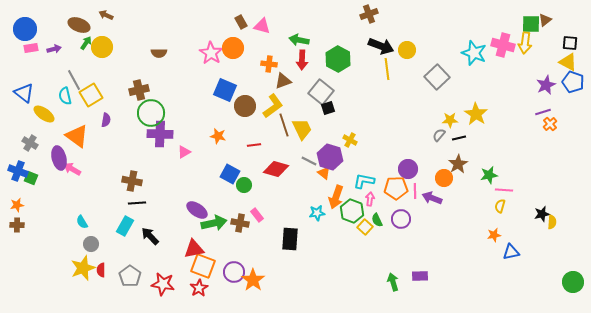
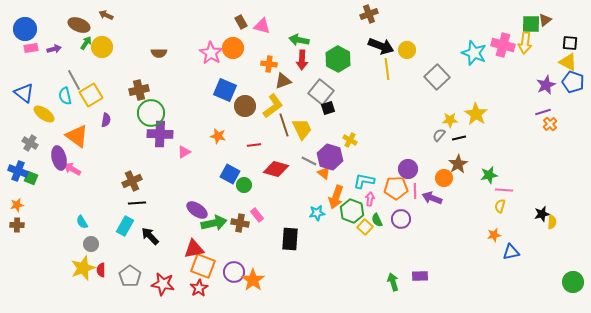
brown cross at (132, 181): rotated 36 degrees counterclockwise
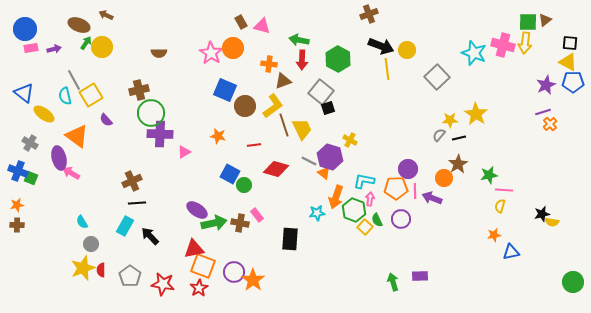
green square at (531, 24): moved 3 px left, 2 px up
blue pentagon at (573, 82): rotated 20 degrees counterclockwise
purple semicircle at (106, 120): rotated 128 degrees clockwise
pink arrow at (72, 169): moved 1 px left, 4 px down
green hexagon at (352, 211): moved 2 px right, 1 px up
yellow semicircle at (552, 222): rotated 96 degrees clockwise
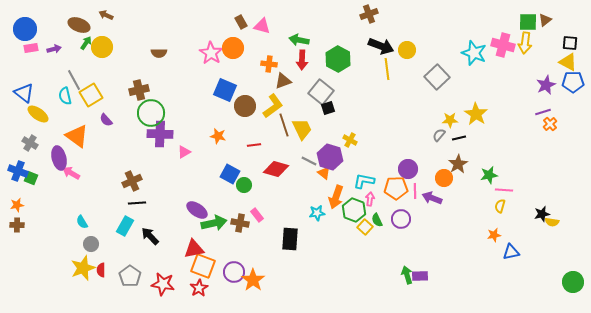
yellow ellipse at (44, 114): moved 6 px left
green arrow at (393, 282): moved 14 px right, 7 px up
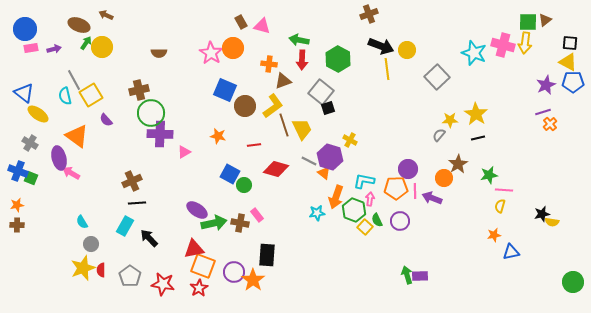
black line at (459, 138): moved 19 px right
purple circle at (401, 219): moved 1 px left, 2 px down
black arrow at (150, 236): moved 1 px left, 2 px down
black rectangle at (290, 239): moved 23 px left, 16 px down
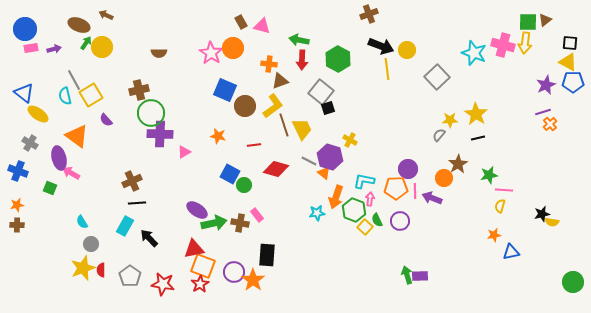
brown triangle at (283, 81): moved 3 px left
green square at (31, 178): moved 19 px right, 10 px down
red star at (199, 288): moved 1 px right, 4 px up
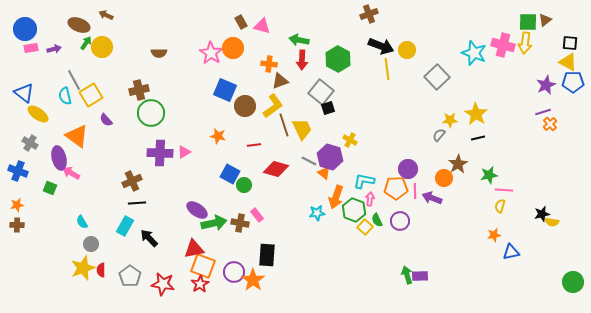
purple cross at (160, 134): moved 19 px down
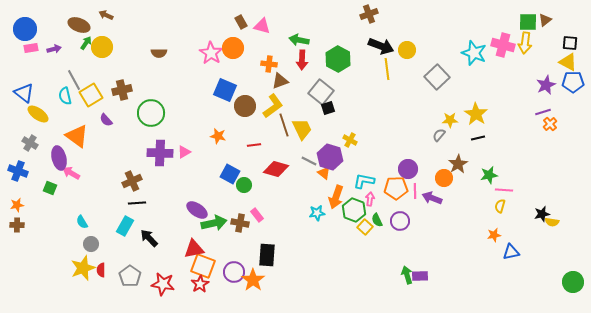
brown cross at (139, 90): moved 17 px left
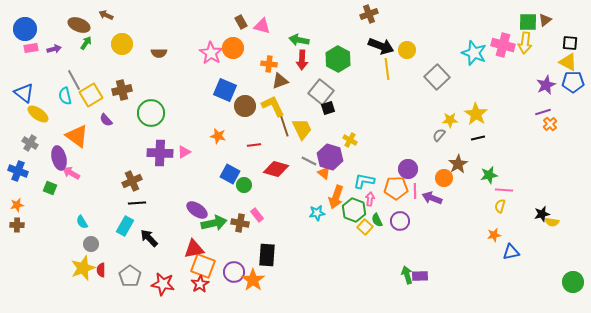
yellow circle at (102, 47): moved 20 px right, 3 px up
yellow L-shape at (273, 106): rotated 80 degrees counterclockwise
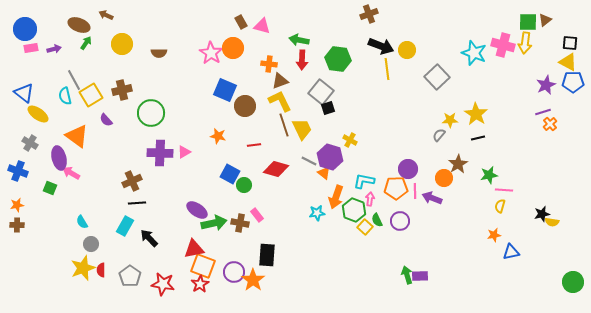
green hexagon at (338, 59): rotated 20 degrees counterclockwise
yellow L-shape at (273, 106): moved 7 px right, 5 px up
